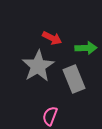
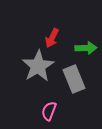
red arrow: rotated 90 degrees clockwise
pink semicircle: moved 1 px left, 5 px up
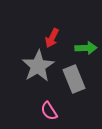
pink semicircle: rotated 54 degrees counterclockwise
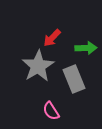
red arrow: rotated 18 degrees clockwise
pink semicircle: moved 2 px right
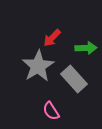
gray rectangle: rotated 20 degrees counterclockwise
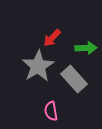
pink semicircle: rotated 24 degrees clockwise
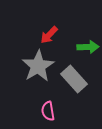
red arrow: moved 3 px left, 3 px up
green arrow: moved 2 px right, 1 px up
pink semicircle: moved 3 px left
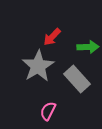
red arrow: moved 3 px right, 2 px down
gray rectangle: moved 3 px right
pink semicircle: rotated 36 degrees clockwise
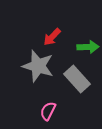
gray star: rotated 24 degrees counterclockwise
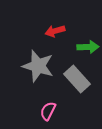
red arrow: moved 3 px right, 6 px up; rotated 30 degrees clockwise
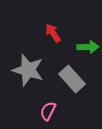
red arrow: moved 2 px left, 2 px down; rotated 72 degrees clockwise
gray star: moved 10 px left, 4 px down
gray rectangle: moved 5 px left
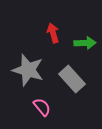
red arrow: rotated 18 degrees clockwise
green arrow: moved 3 px left, 4 px up
pink semicircle: moved 6 px left, 4 px up; rotated 114 degrees clockwise
